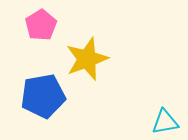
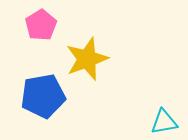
cyan triangle: moved 1 px left
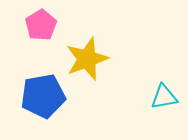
cyan triangle: moved 25 px up
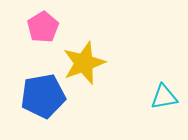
pink pentagon: moved 2 px right, 2 px down
yellow star: moved 3 px left, 4 px down
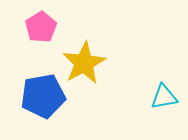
pink pentagon: moved 2 px left
yellow star: rotated 9 degrees counterclockwise
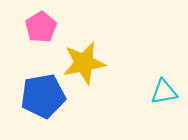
yellow star: rotated 18 degrees clockwise
cyan triangle: moved 5 px up
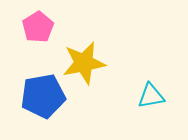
pink pentagon: moved 3 px left
cyan triangle: moved 13 px left, 4 px down
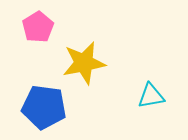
blue pentagon: moved 1 px right, 11 px down; rotated 18 degrees clockwise
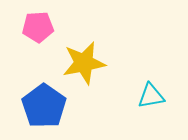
pink pentagon: rotated 28 degrees clockwise
blue pentagon: moved 1 px up; rotated 27 degrees clockwise
